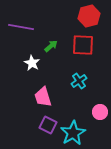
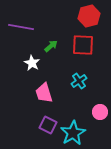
pink trapezoid: moved 1 px right, 4 px up
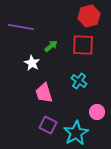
cyan cross: rotated 21 degrees counterclockwise
pink circle: moved 3 px left
cyan star: moved 3 px right
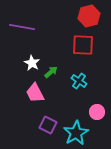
purple line: moved 1 px right
green arrow: moved 26 px down
pink trapezoid: moved 9 px left; rotated 10 degrees counterclockwise
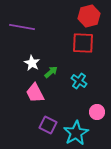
red square: moved 2 px up
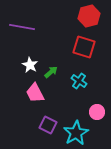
red square: moved 1 px right, 4 px down; rotated 15 degrees clockwise
white star: moved 2 px left, 2 px down
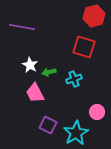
red hexagon: moved 5 px right
green arrow: moved 2 px left; rotated 152 degrees counterclockwise
cyan cross: moved 5 px left, 2 px up; rotated 35 degrees clockwise
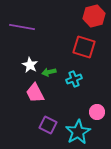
cyan star: moved 2 px right, 1 px up
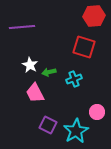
red hexagon: rotated 10 degrees clockwise
purple line: rotated 15 degrees counterclockwise
cyan star: moved 2 px left, 1 px up
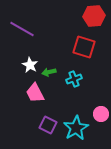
purple line: moved 2 px down; rotated 35 degrees clockwise
pink circle: moved 4 px right, 2 px down
cyan star: moved 3 px up
